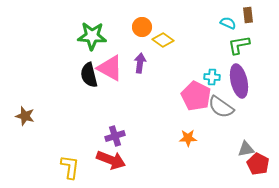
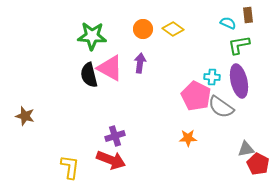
orange circle: moved 1 px right, 2 px down
yellow diamond: moved 10 px right, 11 px up
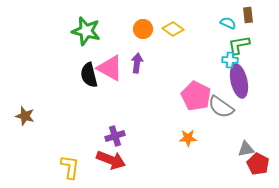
green star: moved 6 px left, 5 px up; rotated 12 degrees clockwise
purple arrow: moved 3 px left
cyan cross: moved 18 px right, 17 px up
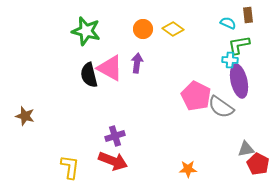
orange star: moved 31 px down
red arrow: moved 2 px right, 1 px down
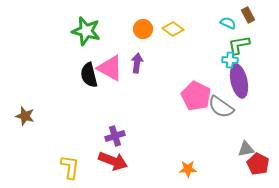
brown rectangle: rotated 21 degrees counterclockwise
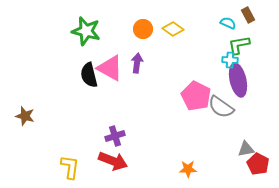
purple ellipse: moved 1 px left, 1 px up
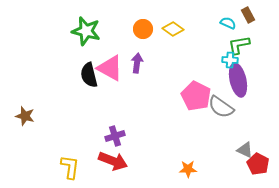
gray triangle: moved 1 px left, 1 px down; rotated 36 degrees clockwise
